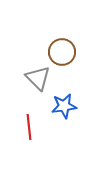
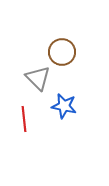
blue star: rotated 20 degrees clockwise
red line: moved 5 px left, 8 px up
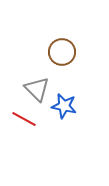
gray triangle: moved 1 px left, 11 px down
red line: rotated 55 degrees counterclockwise
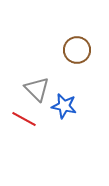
brown circle: moved 15 px right, 2 px up
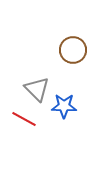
brown circle: moved 4 px left
blue star: rotated 10 degrees counterclockwise
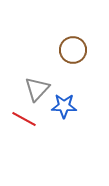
gray triangle: rotated 28 degrees clockwise
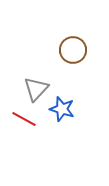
gray triangle: moved 1 px left
blue star: moved 2 px left, 3 px down; rotated 15 degrees clockwise
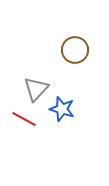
brown circle: moved 2 px right
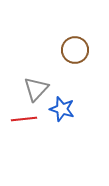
red line: rotated 35 degrees counterclockwise
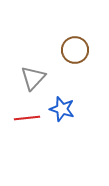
gray triangle: moved 3 px left, 11 px up
red line: moved 3 px right, 1 px up
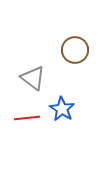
gray triangle: rotated 36 degrees counterclockwise
blue star: rotated 15 degrees clockwise
